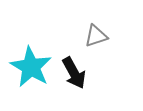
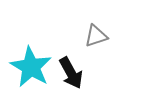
black arrow: moved 3 px left
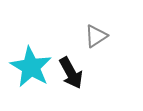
gray triangle: rotated 15 degrees counterclockwise
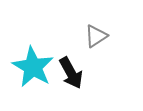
cyan star: moved 2 px right
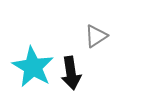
black arrow: rotated 20 degrees clockwise
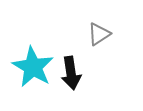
gray triangle: moved 3 px right, 2 px up
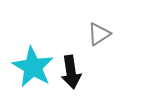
black arrow: moved 1 px up
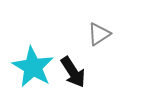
black arrow: moved 2 px right; rotated 24 degrees counterclockwise
